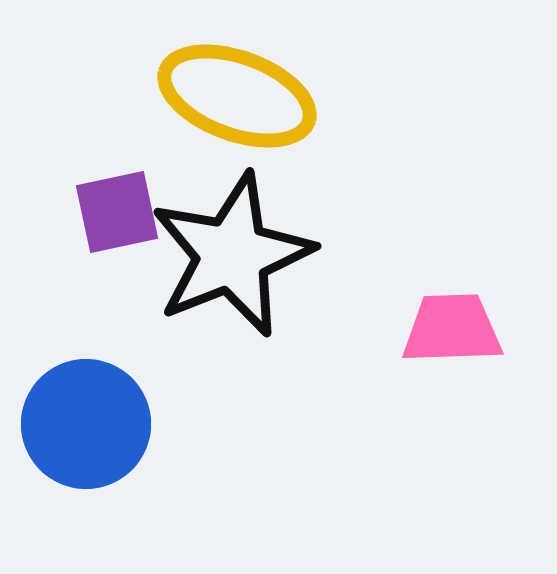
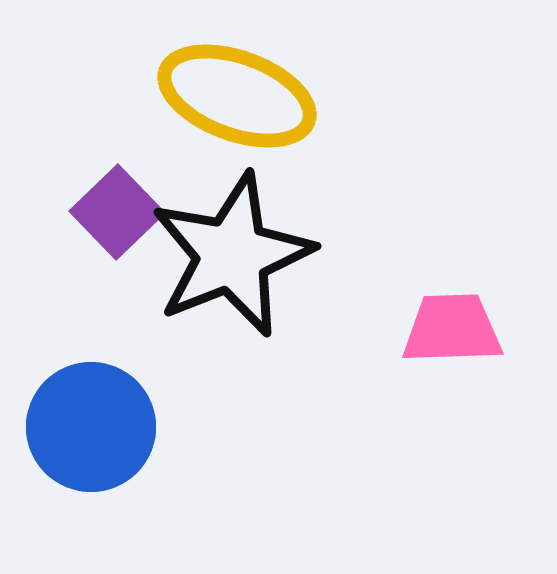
purple square: rotated 32 degrees counterclockwise
blue circle: moved 5 px right, 3 px down
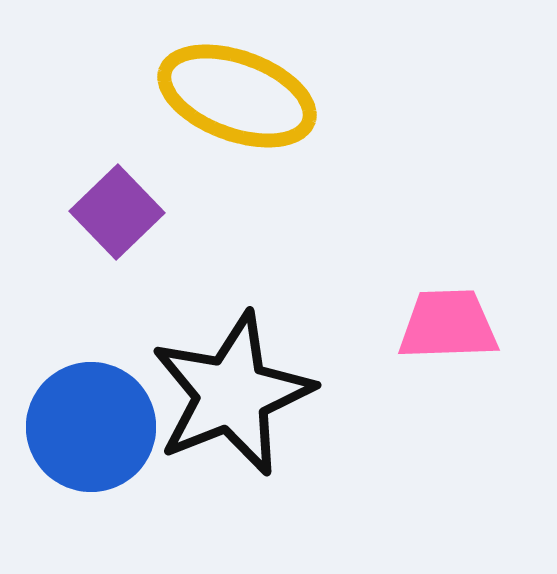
black star: moved 139 px down
pink trapezoid: moved 4 px left, 4 px up
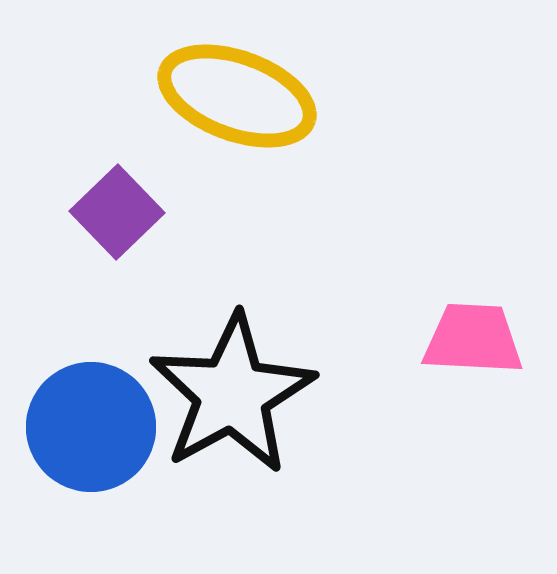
pink trapezoid: moved 25 px right, 14 px down; rotated 5 degrees clockwise
black star: rotated 7 degrees counterclockwise
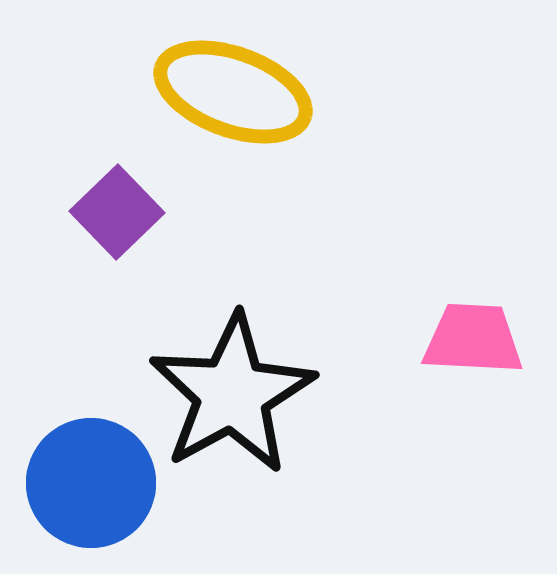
yellow ellipse: moved 4 px left, 4 px up
blue circle: moved 56 px down
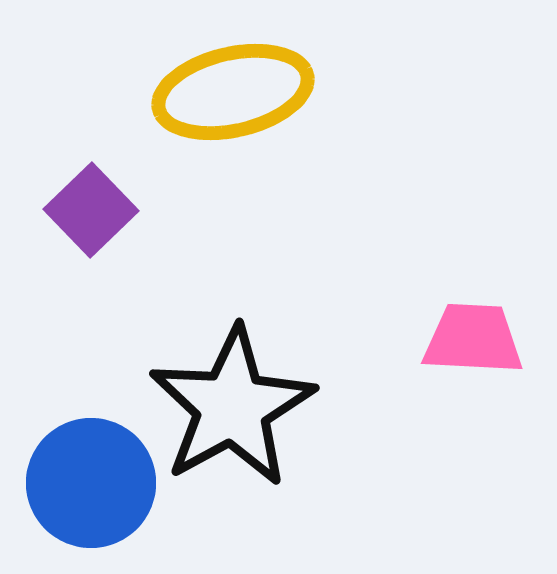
yellow ellipse: rotated 33 degrees counterclockwise
purple square: moved 26 px left, 2 px up
black star: moved 13 px down
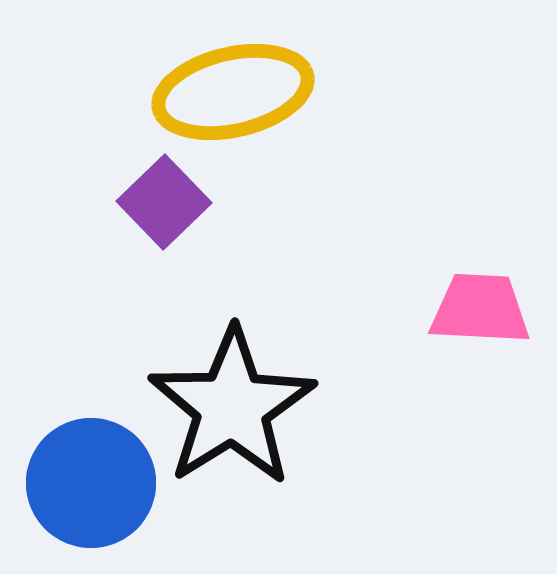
purple square: moved 73 px right, 8 px up
pink trapezoid: moved 7 px right, 30 px up
black star: rotated 3 degrees counterclockwise
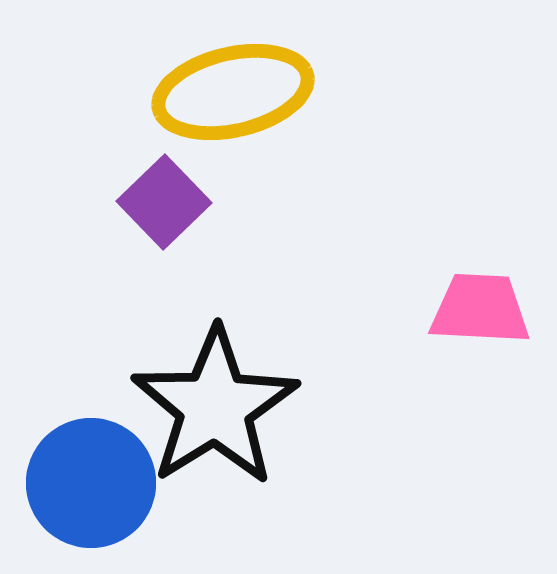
black star: moved 17 px left
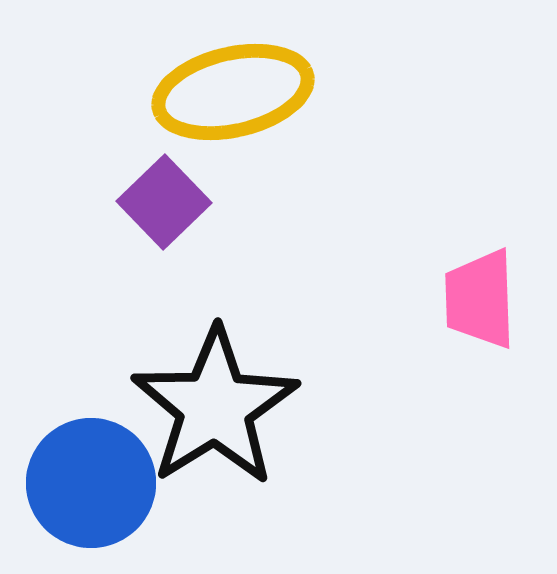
pink trapezoid: moved 10 px up; rotated 95 degrees counterclockwise
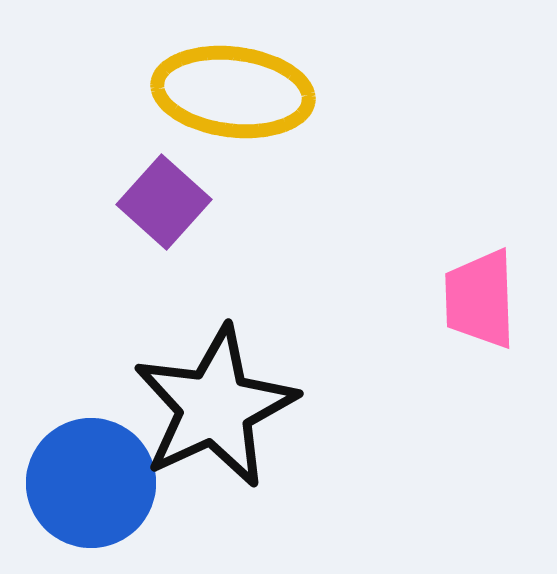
yellow ellipse: rotated 20 degrees clockwise
purple square: rotated 4 degrees counterclockwise
black star: rotated 7 degrees clockwise
